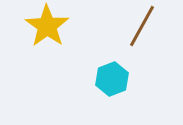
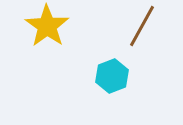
cyan hexagon: moved 3 px up
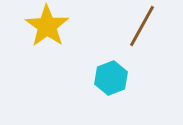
cyan hexagon: moved 1 px left, 2 px down
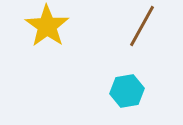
cyan hexagon: moved 16 px right, 13 px down; rotated 12 degrees clockwise
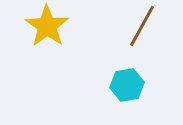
cyan hexagon: moved 6 px up
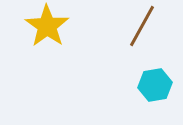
cyan hexagon: moved 28 px right
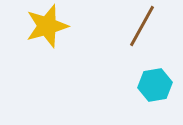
yellow star: rotated 21 degrees clockwise
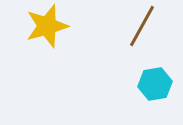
cyan hexagon: moved 1 px up
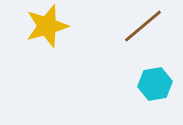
brown line: moved 1 px right; rotated 21 degrees clockwise
